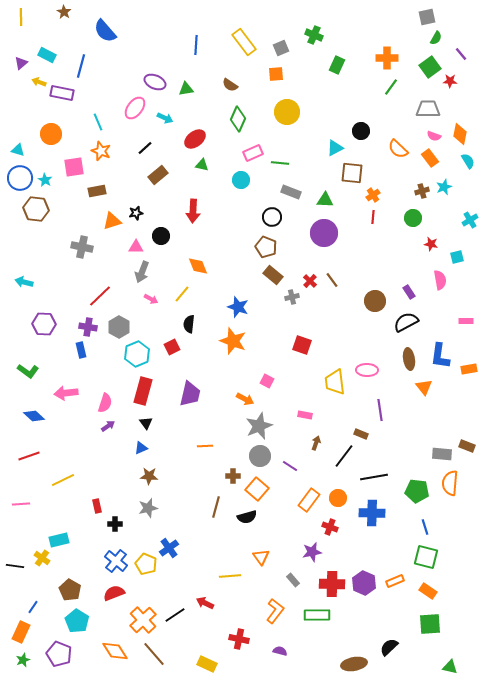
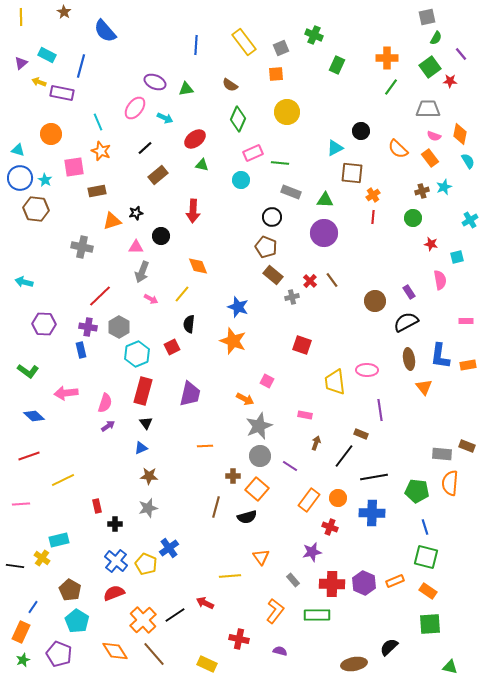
orange rectangle at (469, 369): moved 1 px left, 4 px up
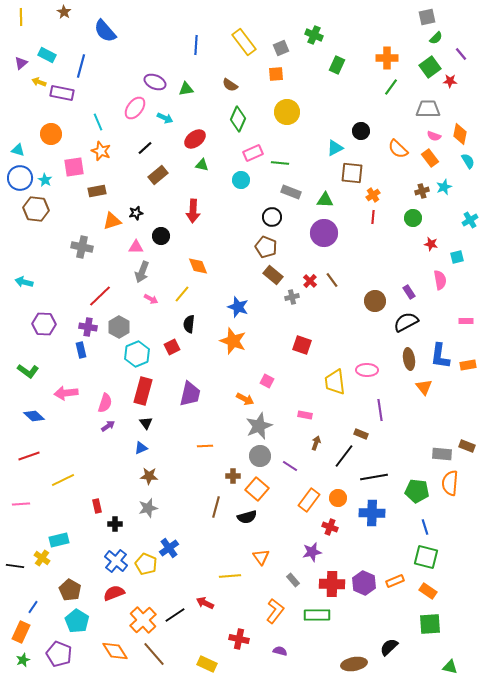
green semicircle at (436, 38): rotated 16 degrees clockwise
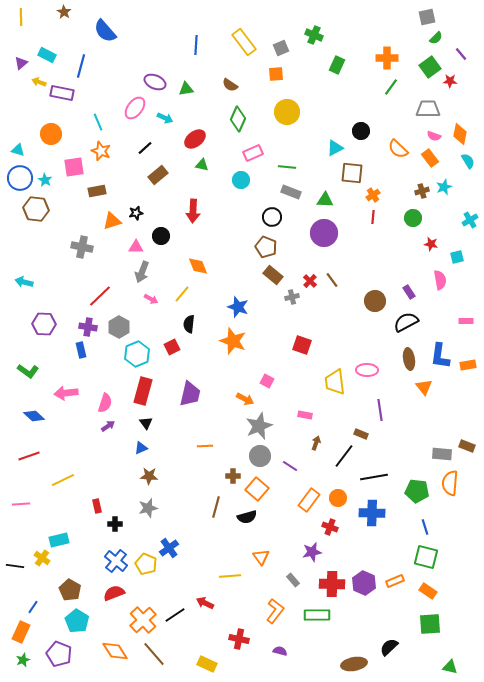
green line at (280, 163): moved 7 px right, 4 px down
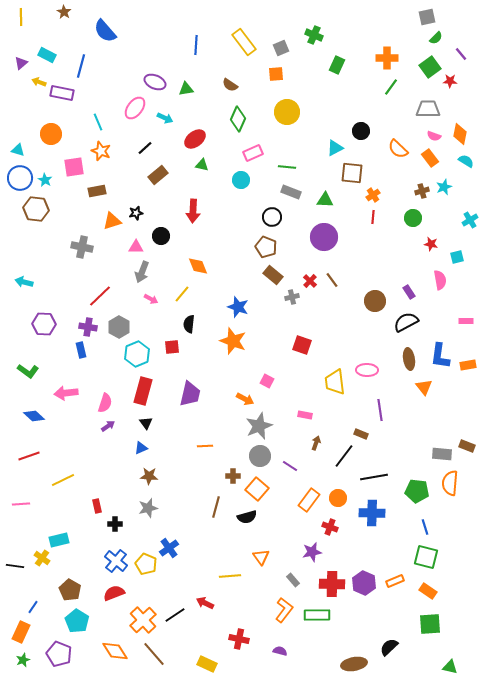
cyan semicircle at (468, 161): moved 2 px left; rotated 28 degrees counterclockwise
purple circle at (324, 233): moved 4 px down
red square at (172, 347): rotated 21 degrees clockwise
orange L-shape at (275, 611): moved 9 px right, 1 px up
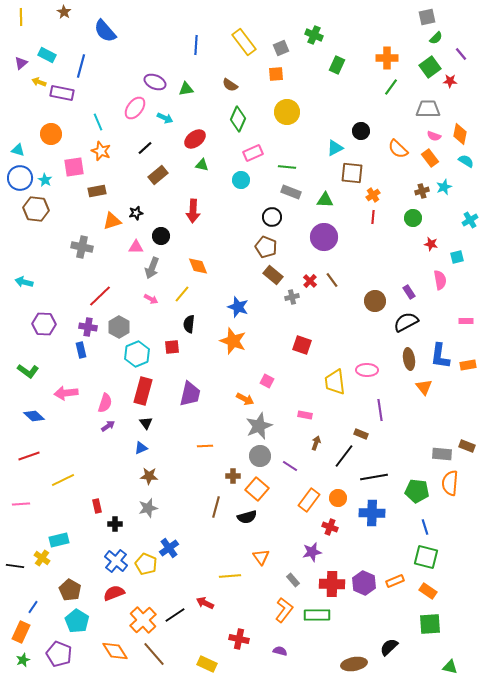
gray arrow at (142, 272): moved 10 px right, 4 px up
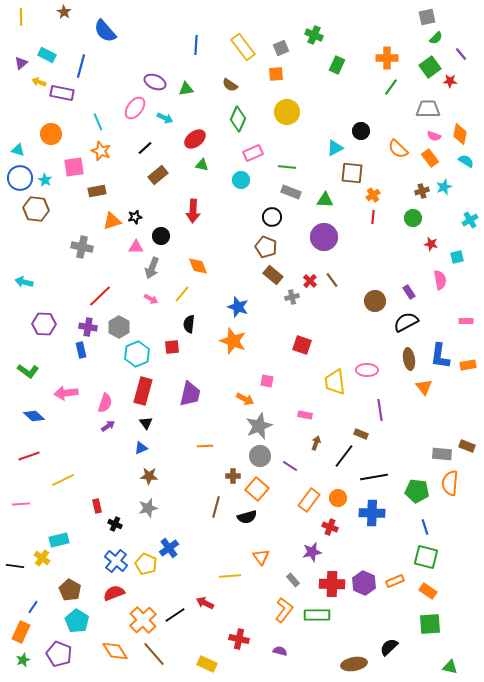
yellow rectangle at (244, 42): moved 1 px left, 5 px down
black star at (136, 213): moved 1 px left, 4 px down
pink square at (267, 381): rotated 16 degrees counterclockwise
black cross at (115, 524): rotated 24 degrees clockwise
